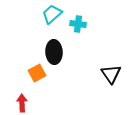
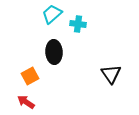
orange square: moved 7 px left, 3 px down
red arrow: moved 4 px right, 1 px up; rotated 54 degrees counterclockwise
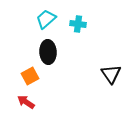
cyan trapezoid: moved 6 px left, 5 px down
black ellipse: moved 6 px left
